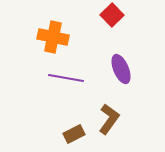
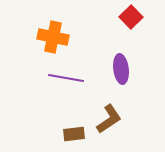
red square: moved 19 px right, 2 px down
purple ellipse: rotated 16 degrees clockwise
brown L-shape: rotated 20 degrees clockwise
brown rectangle: rotated 20 degrees clockwise
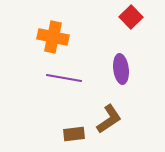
purple line: moved 2 px left
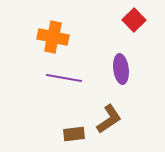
red square: moved 3 px right, 3 px down
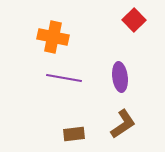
purple ellipse: moved 1 px left, 8 px down
brown L-shape: moved 14 px right, 5 px down
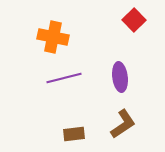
purple line: rotated 24 degrees counterclockwise
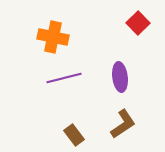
red square: moved 4 px right, 3 px down
brown rectangle: moved 1 px down; rotated 60 degrees clockwise
